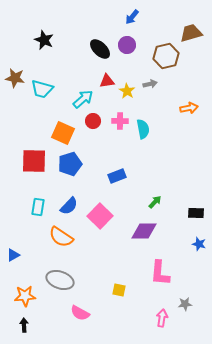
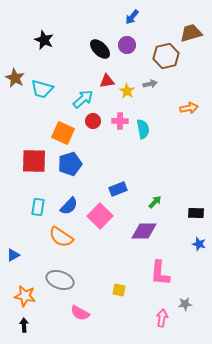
brown star: rotated 18 degrees clockwise
blue rectangle: moved 1 px right, 13 px down
orange star: rotated 15 degrees clockwise
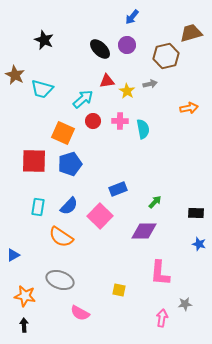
brown star: moved 3 px up
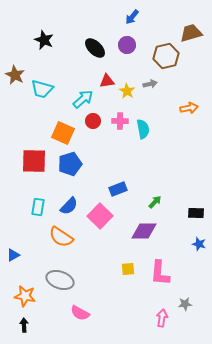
black ellipse: moved 5 px left, 1 px up
yellow square: moved 9 px right, 21 px up; rotated 16 degrees counterclockwise
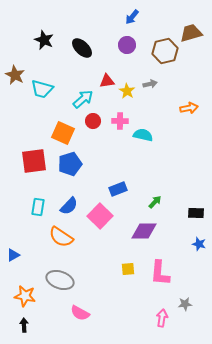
black ellipse: moved 13 px left
brown hexagon: moved 1 px left, 5 px up
cyan semicircle: moved 6 px down; rotated 66 degrees counterclockwise
red square: rotated 8 degrees counterclockwise
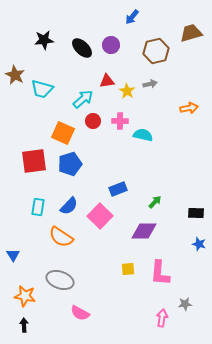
black star: rotated 30 degrees counterclockwise
purple circle: moved 16 px left
brown hexagon: moved 9 px left
blue triangle: rotated 32 degrees counterclockwise
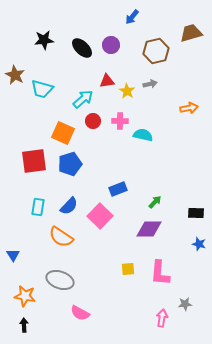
purple diamond: moved 5 px right, 2 px up
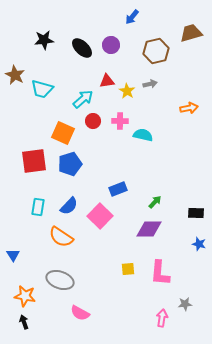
black arrow: moved 3 px up; rotated 16 degrees counterclockwise
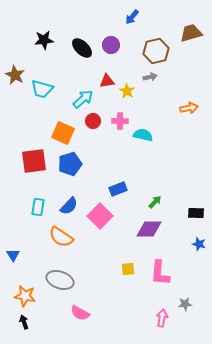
gray arrow: moved 7 px up
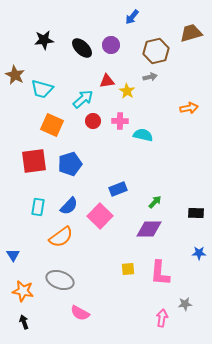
orange square: moved 11 px left, 8 px up
orange semicircle: rotated 70 degrees counterclockwise
blue star: moved 9 px down; rotated 16 degrees counterclockwise
orange star: moved 2 px left, 5 px up
